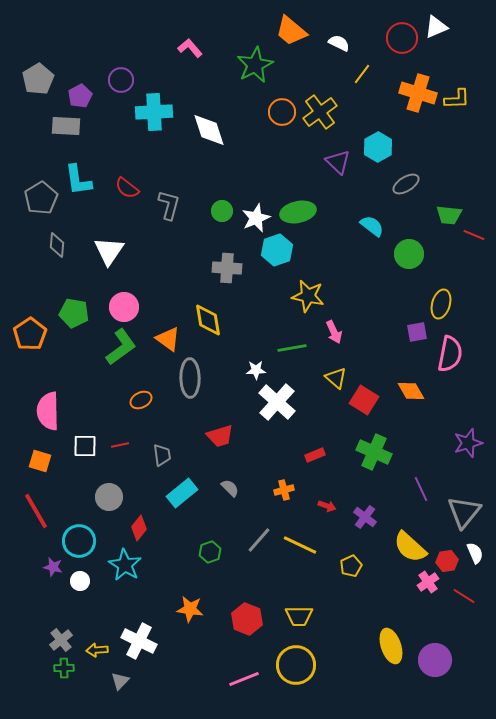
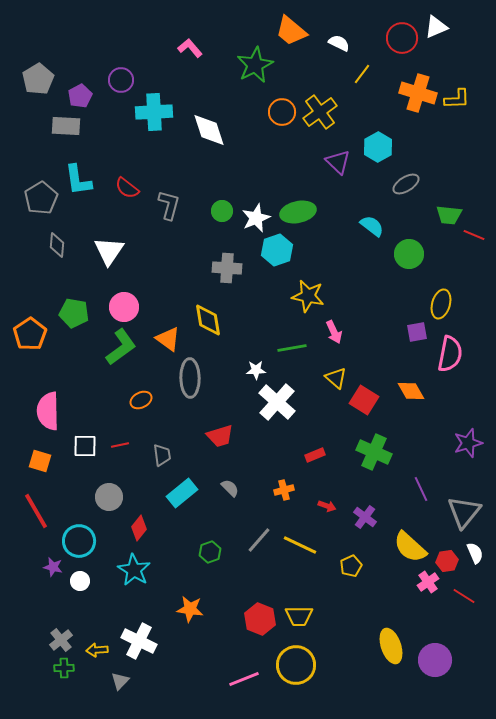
cyan star at (125, 565): moved 9 px right, 5 px down
red hexagon at (247, 619): moved 13 px right
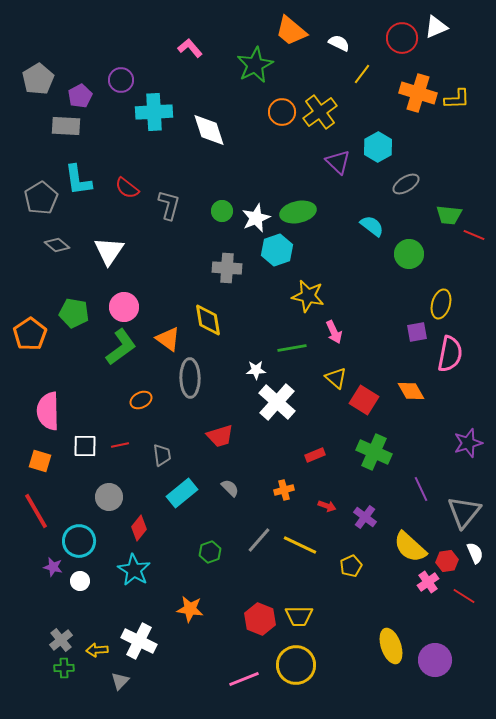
gray diamond at (57, 245): rotated 55 degrees counterclockwise
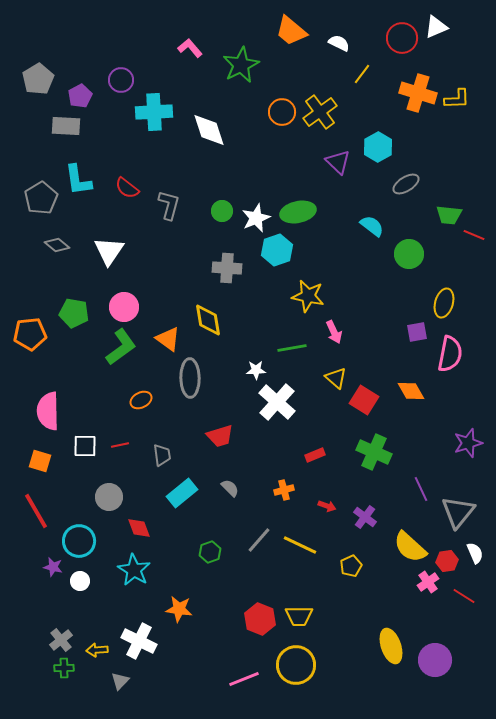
green star at (255, 65): moved 14 px left
yellow ellipse at (441, 304): moved 3 px right, 1 px up
orange pentagon at (30, 334): rotated 28 degrees clockwise
gray triangle at (464, 512): moved 6 px left
red diamond at (139, 528): rotated 60 degrees counterclockwise
orange star at (190, 609): moved 11 px left
